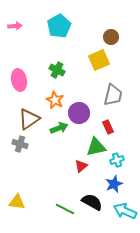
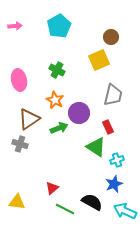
green triangle: rotated 45 degrees clockwise
red triangle: moved 29 px left, 22 px down
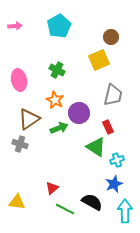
cyan arrow: rotated 65 degrees clockwise
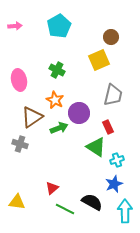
brown triangle: moved 3 px right, 2 px up
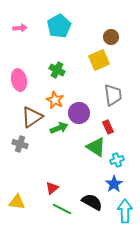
pink arrow: moved 5 px right, 2 px down
gray trapezoid: rotated 20 degrees counterclockwise
blue star: rotated 12 degrees counterclockwise
green line: moved 3 px left
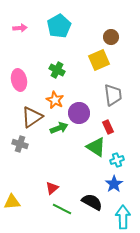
yellow triangle: moved 5 px left; rotated 12 degrees counterclockwise
cyan arrow: moved 2 px left, 6 px down
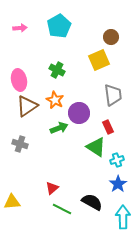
brown triangle: moved 5 px left, 11 px up
blue star: moved 4 px right
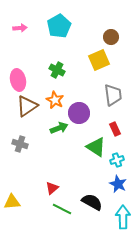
pink ellipse: moved 1 px left
red rectangle: moved 7 px right, 2 px down
blue star: rotated 12 degrees counterclockwise
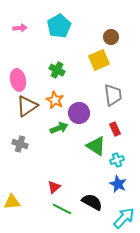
green triangle: moved 1 px up
red triangle: moved 2 px right, 1 px up
cyan arrow: moved 1 px right, 1 px down; rotated 45 degrees clockwise
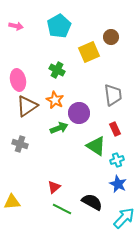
pink arrow: moved 4 px left, 2 px up; rotated 16 degrees clockwise
yellow square: moved 10 px left, 8 px up
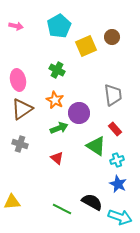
brown circle: moved 1 px right
yellow square: moved 3 px left, 6 px up
brown triangle: moved 5 px left, 3 px down
red rectangle: rotated 16 degrees counterclockwise
red triangle: moved 3 px right, 29 px up; rotated 40 degrees counterclockwise
cyan arrow: moved 4 px left, 1 px up; rotated 65 degrees clockwise
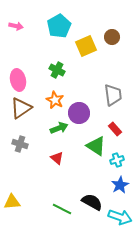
brown triangle: moved 1 px left, 1 px up
blue star: moved 2 px right, 1 px down; rotated 18 degrees clockwise
